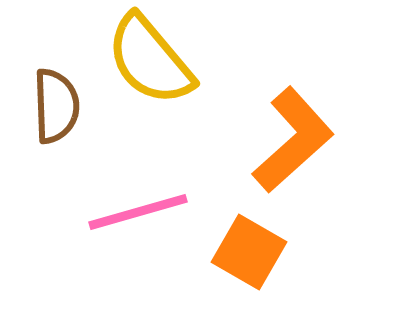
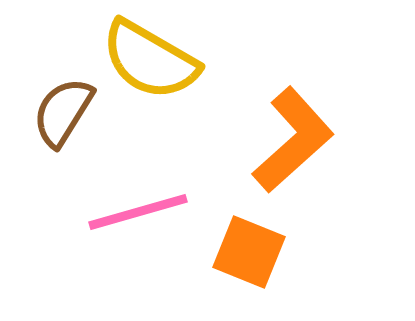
yellow semicircle: rotated 20 degrees counterclockwise
brown semicircle: moved 7 px right, 6 px down; rotated 146 degrees counterclockwise
orange square: rotated 8 degrees counterclockwise
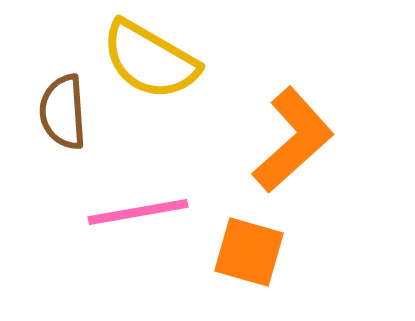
brown semicircle: rotated 36 degrees counterclockwise
pink line: rotated 6 degrees clockwise
orange square: rotated 6 degrees counterclockwise
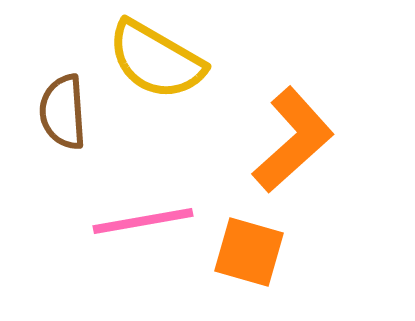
yellow semicircle: moved 6 px right
pink line: moved 5 px right, 9 px down
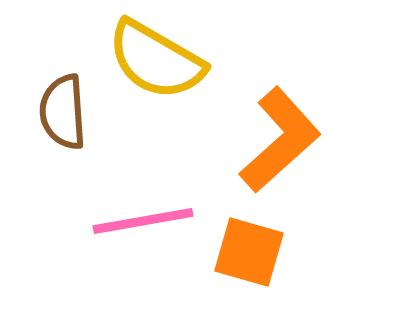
orange L-shape: moved 13 px left
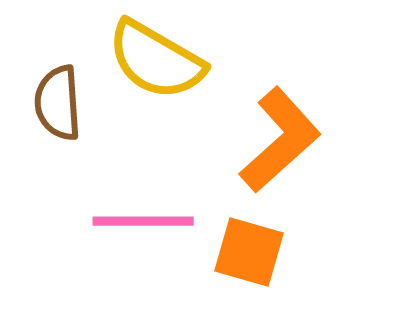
brown semicircle: moved 5 px left, 9 px up
pink line: rotated 10 degrees clockwise
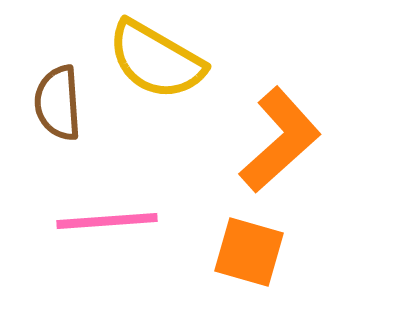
pink line: moved 36 px left; rotated 4 degrees counterclockwise
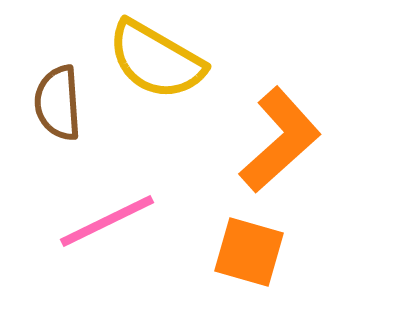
pink line: rotated 22 degrees counterclockwise
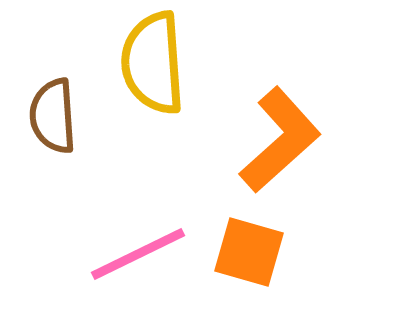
yellow semicircle: moved 3 px left, 3 px down; rotated 56 degrees clockwise
brown semicircle: moved 5 px left, 13 px down
pink line: moved 31 px right, 33 px down
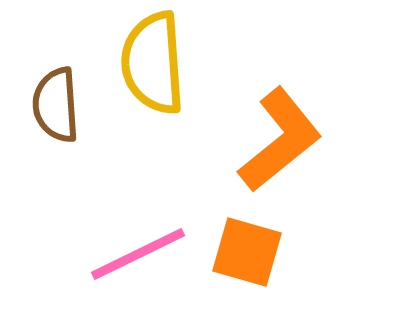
brown semicircle: moved 3 px right, 11 px up
orange L-shape: rotated 3 degrees clockwise
orange square: moved 2 px left
